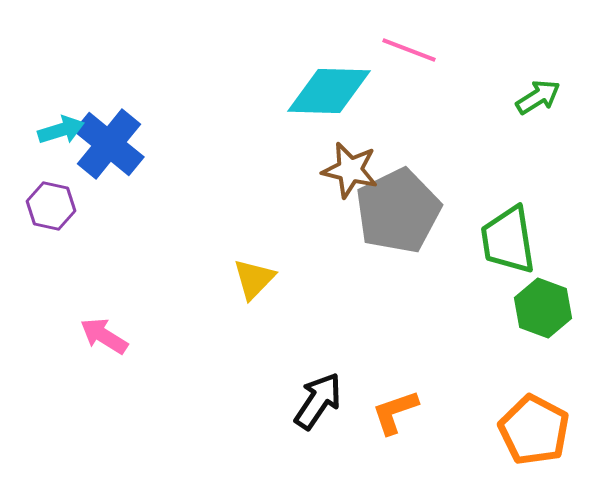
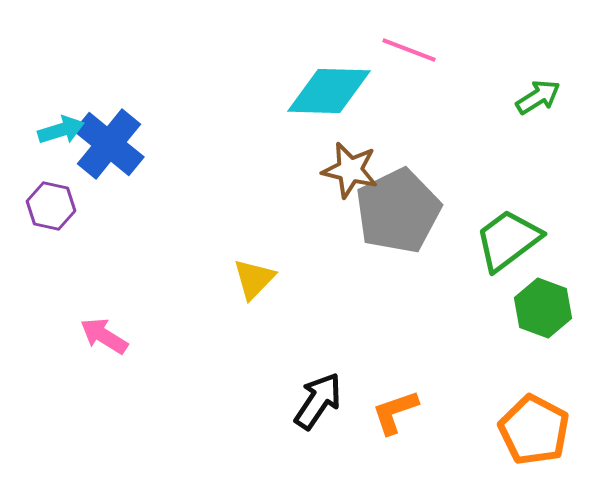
green trapezoid: rotated 62 degrees clockwise
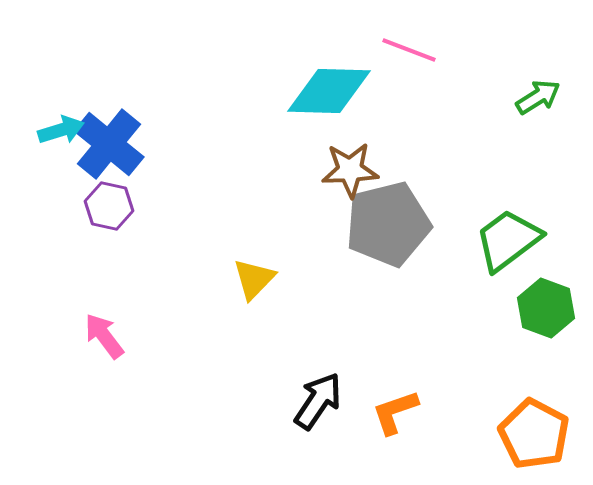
brown star: rotated 16 degrees counterclockwise
purple hexagon: moved 58 px right
gray pentagon: moved 10 px left, 13 px down; rotated 12 degrees clockwise
green hexagon: moved 3 px right
pink arrow: rotated 21 degrees clockwise
orange pentagon: moved 4 px down
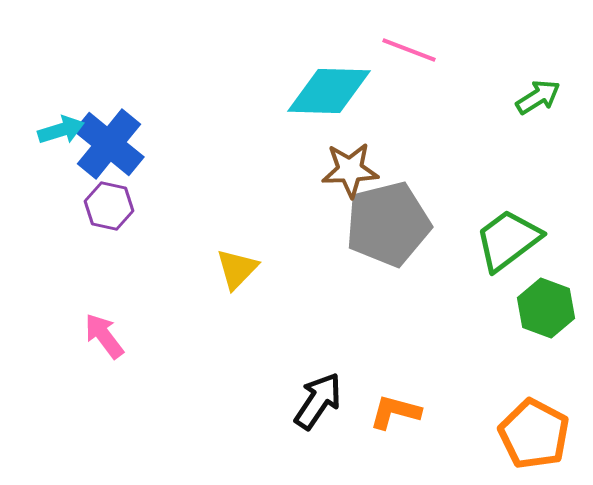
yellow triangle: moved 17 px left, 10 px up
orange L-shape: rotated 34 degrees clockwise
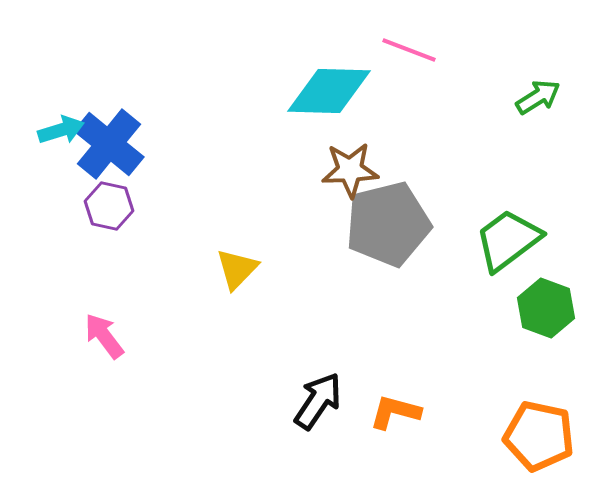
orange pentagon: moved 5 px right, 2 px down; rotated 16 degrees counterclockwise
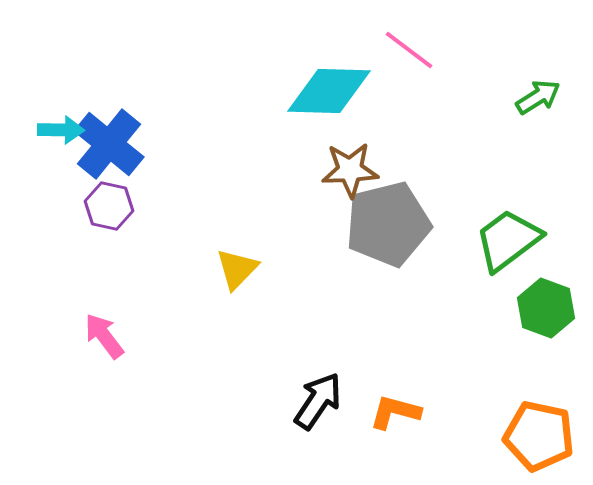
pink line: rotated 16 degrees clockwise
cyan arrow: rotated 18 degrees clockwise
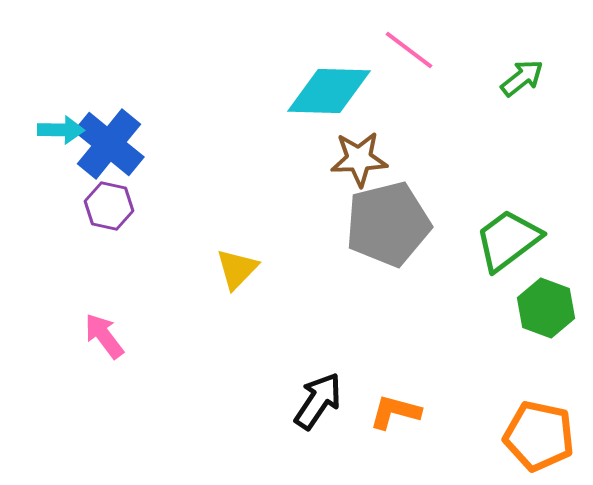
green arrow: moved 16 px left, 19 px up; rotated 6 degrees counterclockwise
brown star: moved 9 px right, 11 px up
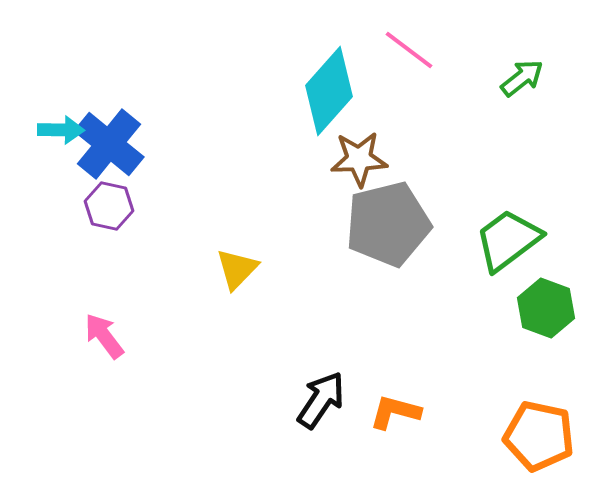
cyan diamond: rotated 50 degrees counterclockwise
black arrow: moved 3 px right, 1 px up
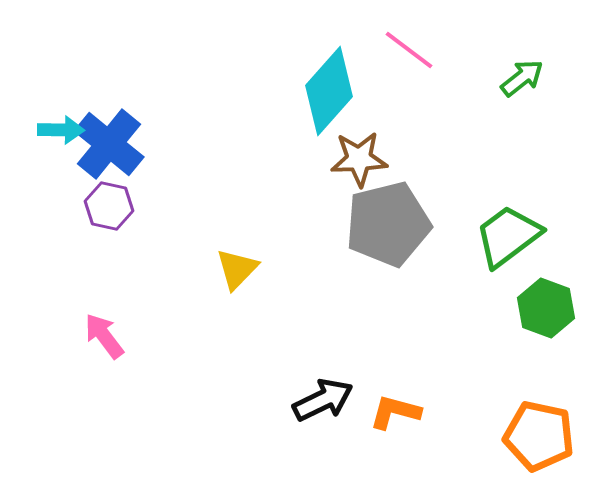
green trapezoid: moved 4 px up
black arrow: moved 2 px right; rotated 30 degrees clockwise
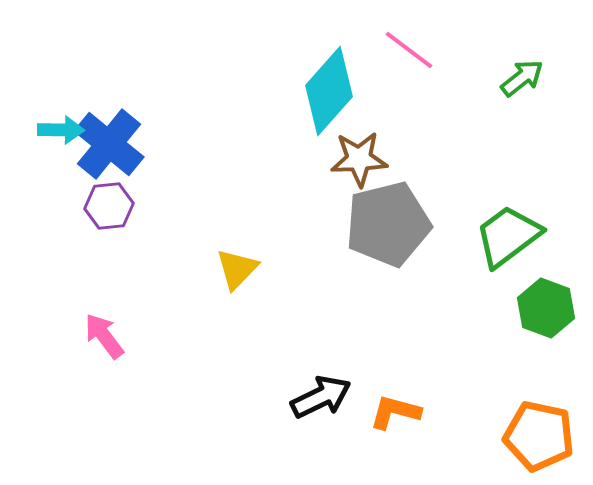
purple hexagon: rotated 18 degrees counterclockwise
black arrow: moved 2 px left, 3 px up
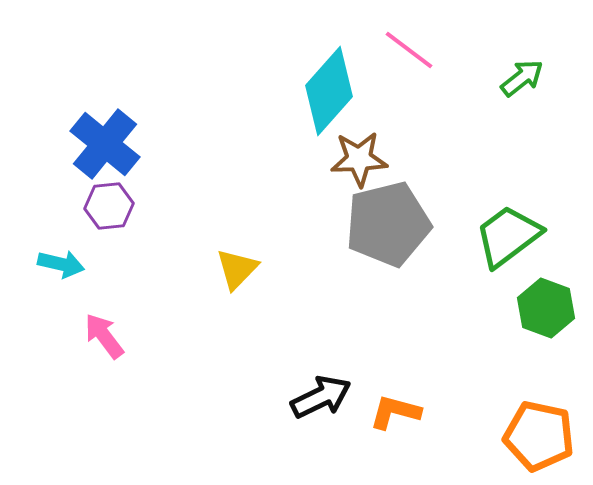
cyan arrow: moved 134 px down; rotated 12 degrees clockwise
blue cross: moved 4 px left
